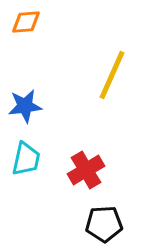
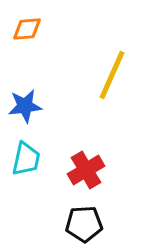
orange diamond: moved 1 px right, 7 px down
black pentagon: moved 20 px left
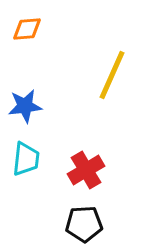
cyan trapezoid: rotated 6 degrees counterclockwise
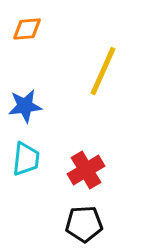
yellow line: moved 9 px left, 4 px up
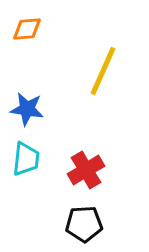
blue star: moved 2 px right, 3 px down; rotated 16 degrees clockwise
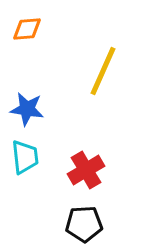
cyan trapezoid: moved 1 px left, 2 px up; rotated 12 degrees counterclockwise
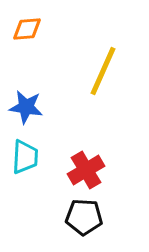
blue star: moved 1 px left, 2 px up
cyan trapezoid: rotated 9 degrees clockwise
black pentagon: moved 7 px up; rotated 6 degrees clockwise
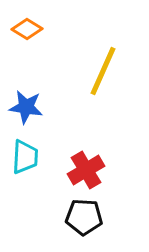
orange diamond: rotated 36 degrees clockwise
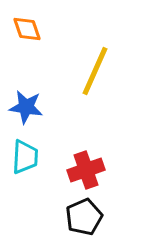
orange diamond: rotated 40 degrees clockwise
yellow line: moved 8 px left
red cross: rotated 12 degrees clockwise
black pentagon: rotated 27 degrees counterclockwise
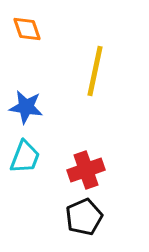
yellow line: rotated 12 degrees counterclockwise
cyan trapezoid: rotated 18 degrees clockwise
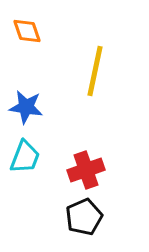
orange diamond: moved 2 px down
